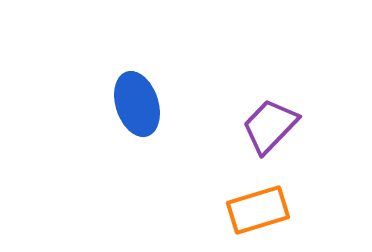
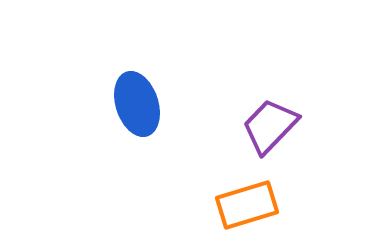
orange rectangle: moved 11 px left, 5 px up
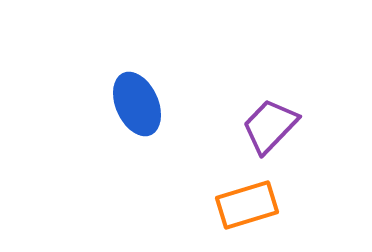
blue ellipse: rotated 6 degrees counterclockwise
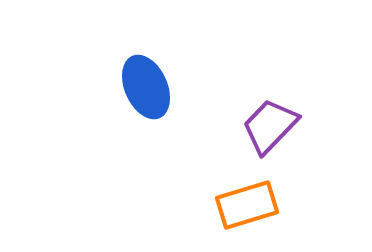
blue ellipse: moved 9 px right, 17 px up
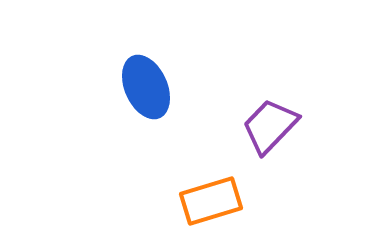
orange rectangle: moved 36 px left, 4 px up
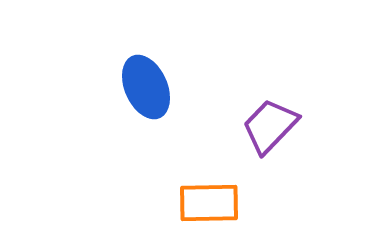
orange rectangle: moved 2 px left, 2 px down; rotated 16 degrees clockwise
